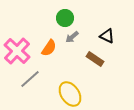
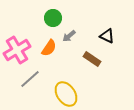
green circle: moved 12 px left
gray arrow: moved 3 px left, 1 px up
pink cross: moved 1 px up; rotated 16 degrees clockwise
brown rectangle: moved 3 px left
yellow ellipse: moved 4 px left
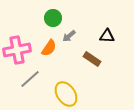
black triangle: rotated 21 degrees counterclockwise
pink cross: rotated 20 degrees clockwise
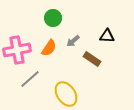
gray arrow: moved 4 px right, 5 px down
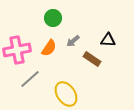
black triangle: moved 1 px right, 4 px down
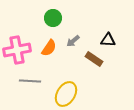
brown rectangle: moved 2 px right
gray line: moved 2 px down; rotated 45 degrees clockwise
yellow ellipse: rotated 65 degrees clockwise
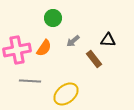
orange semicircle: moved 5 px left
brown rectangle: rotated 18 degrees clockwise
yellow ellipse: rotated 20 degrees clockwise
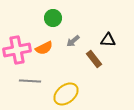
orange semicircle: rotated 30 degrees clockwise
